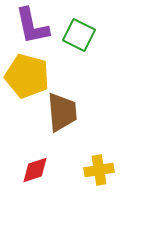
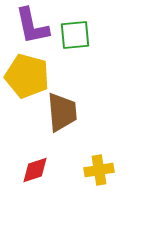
green square: moved 4 px left; rotated 32 degrees counterclockwise
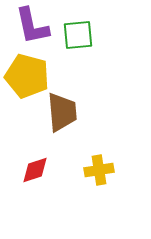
green square: moved 3 px right
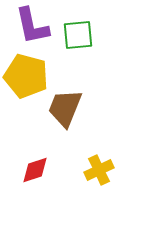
yellow pentagon: moved 1 px left
brown trapezoid: moved 3 px right, 4 px up; rotated 153 degrees counterclockwise
yellow cross: rotated 16 degrees counterclockwise
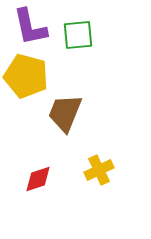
purple L-shape: moved 2 px left, 1 px down
brown trapezoid: moved 5 px down
red diamond: moved 3 px right, 9 px down
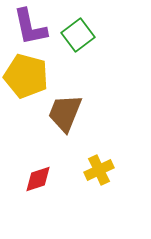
green square: rotated 32 degrees counterclockwise
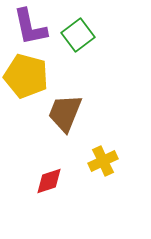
yellow cross: moved 4 px right, 9 px up
red diamond: moved 11 px right, 2 px down
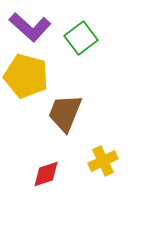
purple L-shape: rotated 36 degrees counterclockwise
green square: moved 3 px right, 3 px down
red diamond: moved 3 px left, 7 px up
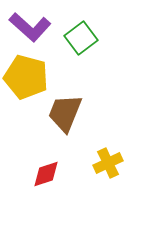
yellow pentagon: moved 1 px down
yellow cross: moved 5 px right, 2 px down
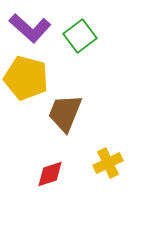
purple L-shape: moved 1 px down
green square: moved 1 px left, 2 px up
yellow pentagon: moved 1 px down
red diamond: moved 4 px right
